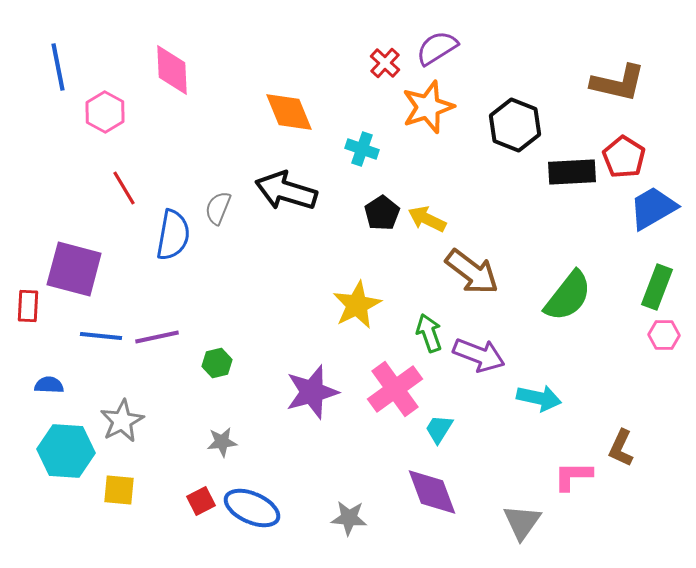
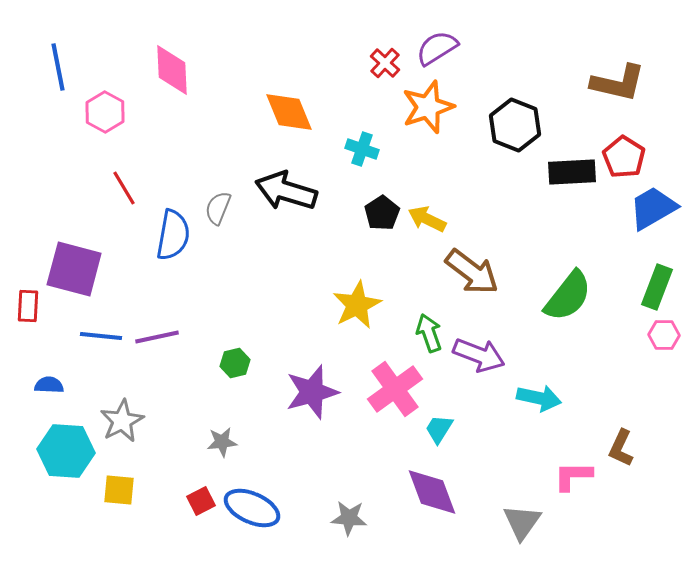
green hexagon at (217, 363): moved 18 px right
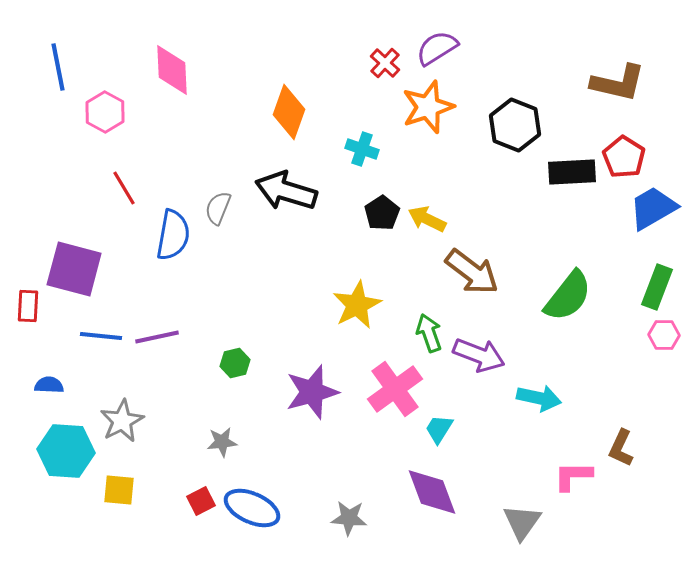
orange diamond at (289, 112): rotated 42 degrees clockwise
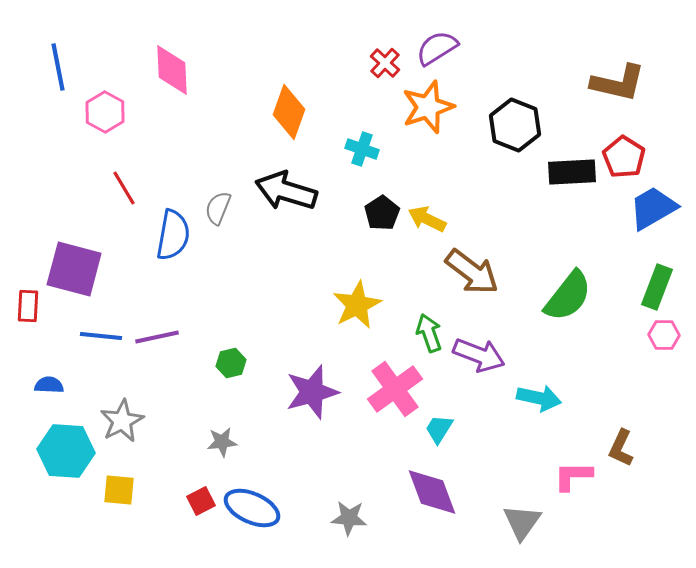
green hexagon at (235, 363): moved 4 px left
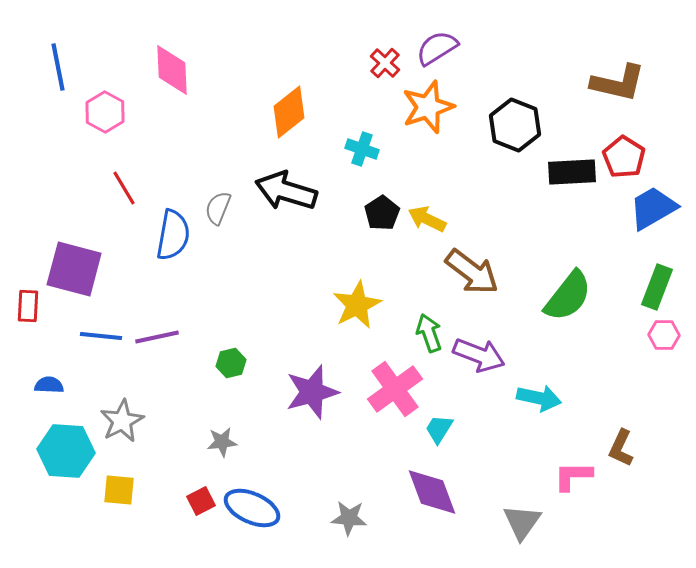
orange diamond at (289, 112): rotated 32 degrees clockwise
